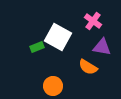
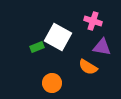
pink cross: rotated 18 degrees counterclockwise
orange circle: moved 1 px left, 3 px up
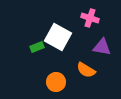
pink cross: moved 3 px left, 3 px up
orange semicircle: moved 2 px left, 3 px down
orange circle: moved 4 px right, 1 px up
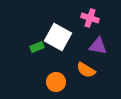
purple triangle: moved 4 px left, 1 px up
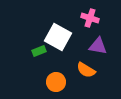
green rectangle: moved 2 px right, 4 px down
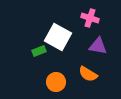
orange semicircle: moved 2 px right, 4 px down
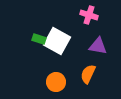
pink cross: moved 1 px left, 3 px up
white square: moved 1 px left, 4 px down
green rectangle: moved 12 px up; rotated 40 degrees clockwise
orange semicircle: rotated 84 degrees clockwise
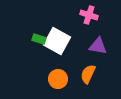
orange circle: moved 2 px right, 3 px up
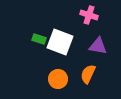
white square: moved 3 px right, 1 px down; rotated 8 degrees counterclockwise
